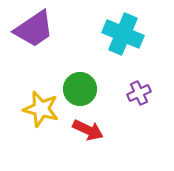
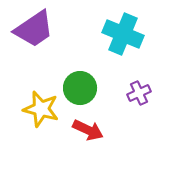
green circle: moved 1 px up
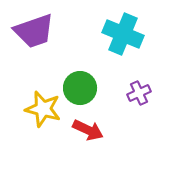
purple trapezoid: moved 2 px down; rotated 15 degrees clockwise
yellow star: moved 2 px right
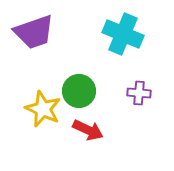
purple trapezoid: moved 1 px down
green circle: moved 1 px left, 3 px down
purple cross: rotated 30 degrees clockwise
yellow star: rotated 9 degrees clockwise
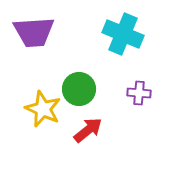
purple trapezoid: rotated 15 degrees clockwise
green circle: moved 2 px up
red arrow: rotated 64 degrees counterclockwise
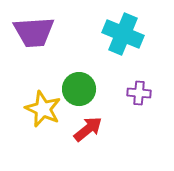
red arrow: moved 1 px up
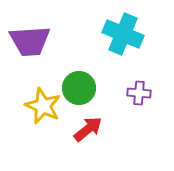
purple trapezoid: moved 4 px left, 9 px down
green circle: moved 1 px up
yellow star: moved 3 px up
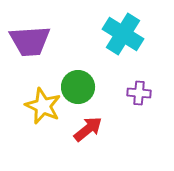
cyan cross: rotated 9 degrees clockwise
green circle: moved 1 px left, 1 px up
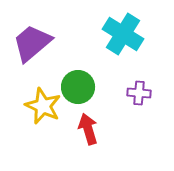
purple trapezoid: moved 2 px right, 2 px down; rotated 144 degrees clockwise
red arrow: rotated 68 degrees counterclockwise
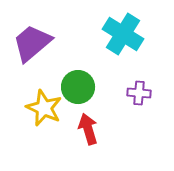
yellow star: moved 1 px right, 2 px down
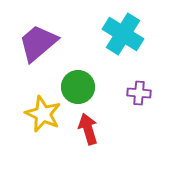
purple trapezoid: moved 6 px right
yellow star: moved 1 px left, 6 px down
